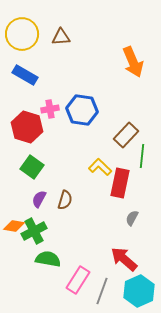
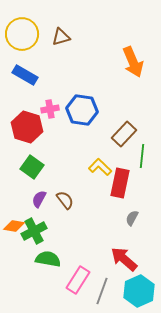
brown triangle: rotated 12 degrees counterclockwise
brown rectangle: moved 2 px left, 1 px up
brown semicircle: rotated 54 degrees counterclockwise
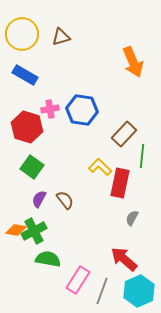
orange diamond: moved 2 px right, 4 px down
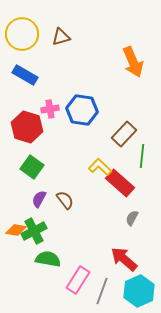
red rectangle: rotated 60 degrees counterclockwise
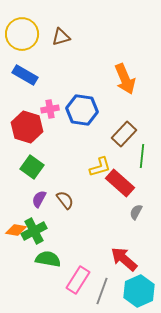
orange arrow: moved 8 px left, 17 px down
yellow L-shape: rotated 120 degrees clockwise
gray semicircle: moved 4 px right, 6 px up
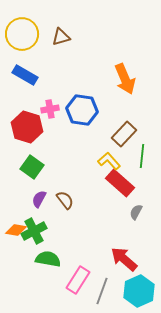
yellow L-shape: moved 9 px right, 6 px up; rotated 115 degrees counterclockwise
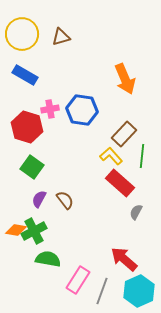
yellow L-shape: moved 2 px right, 5 px up
